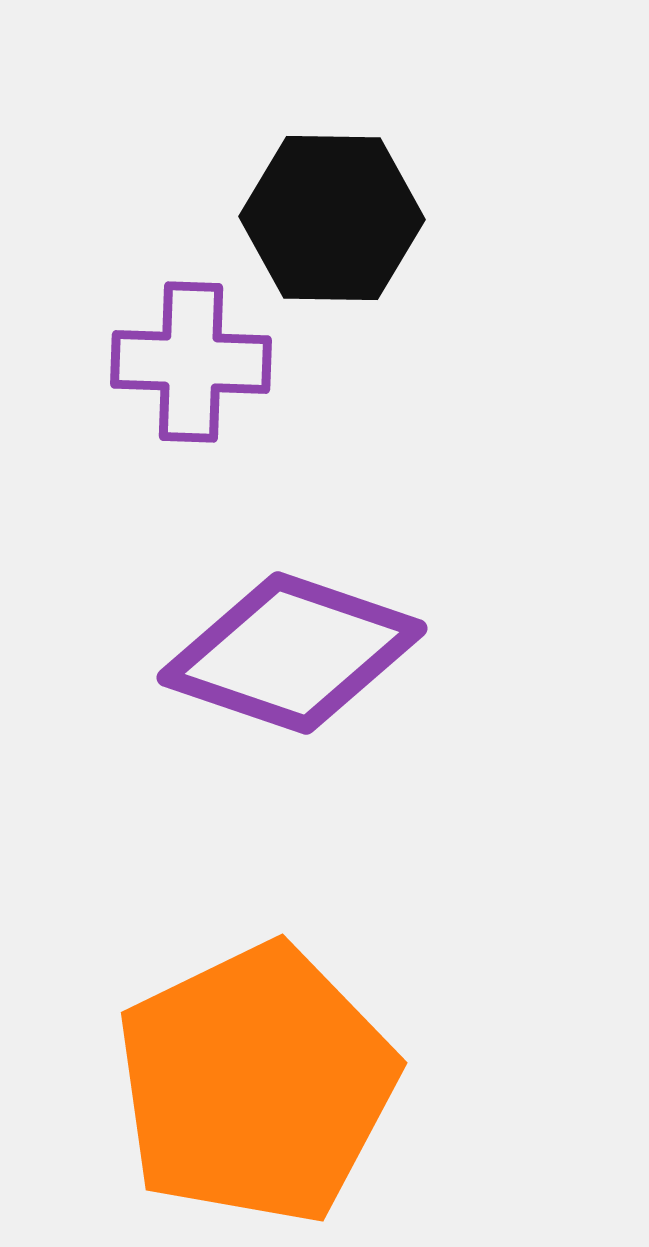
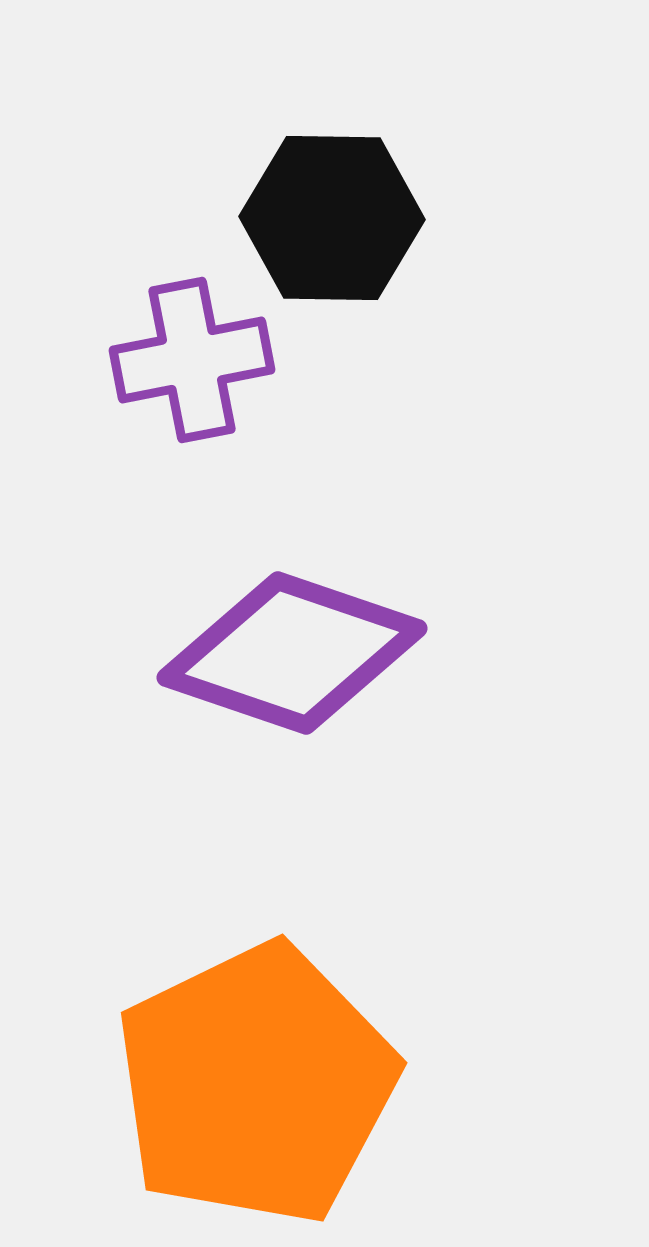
purple cross: moved 1 px right, 2 px up; rotated 13 degrees counterclockwise
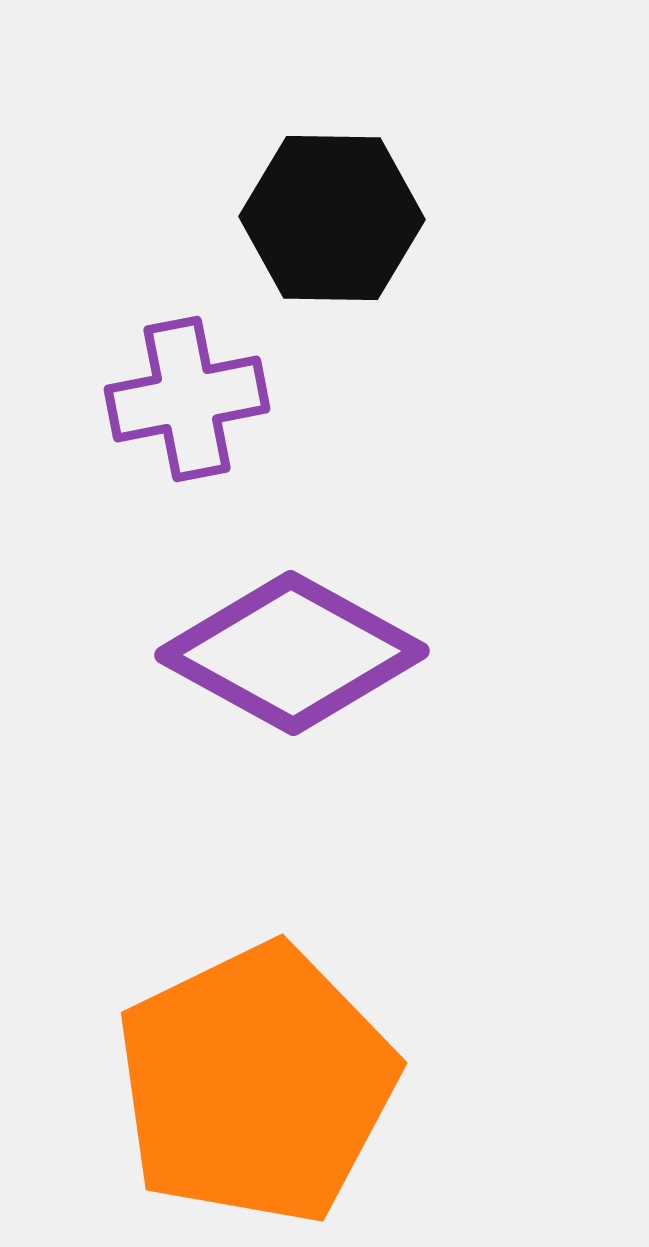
purple cross: moved 5 px left, 39 px down
purple diamond: rotated 10 degrees clockwise
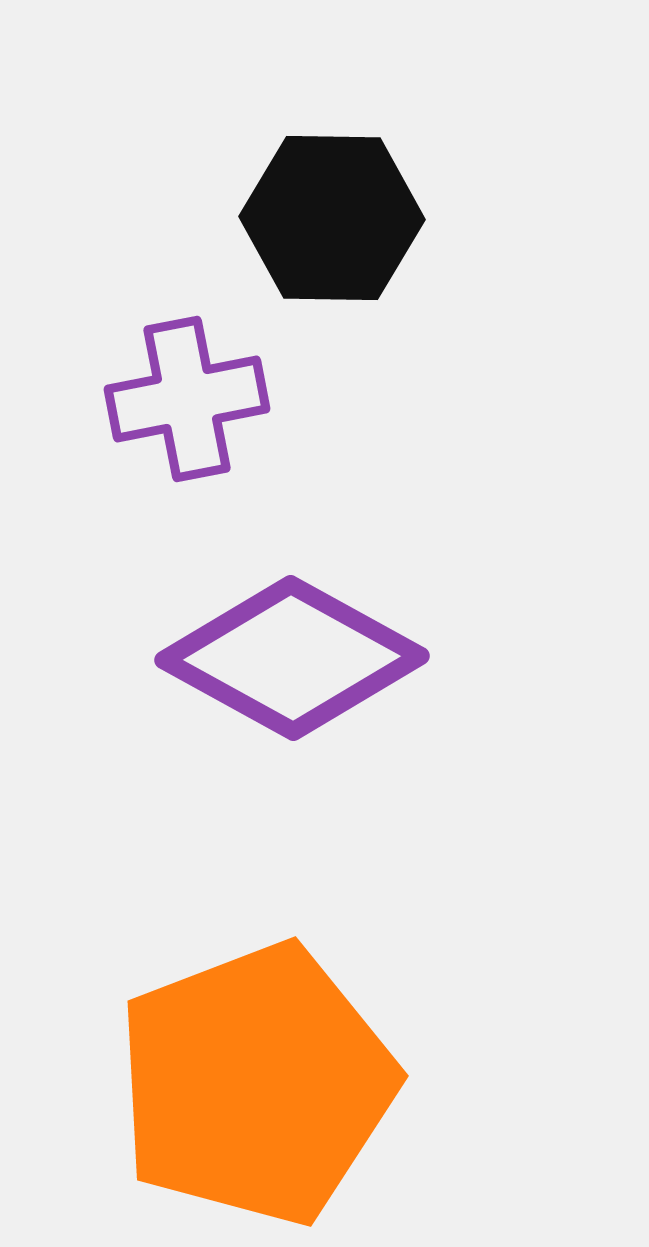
purple diamond: moved 5 px down
orange pentagon: rotated 5 degrees clockwise
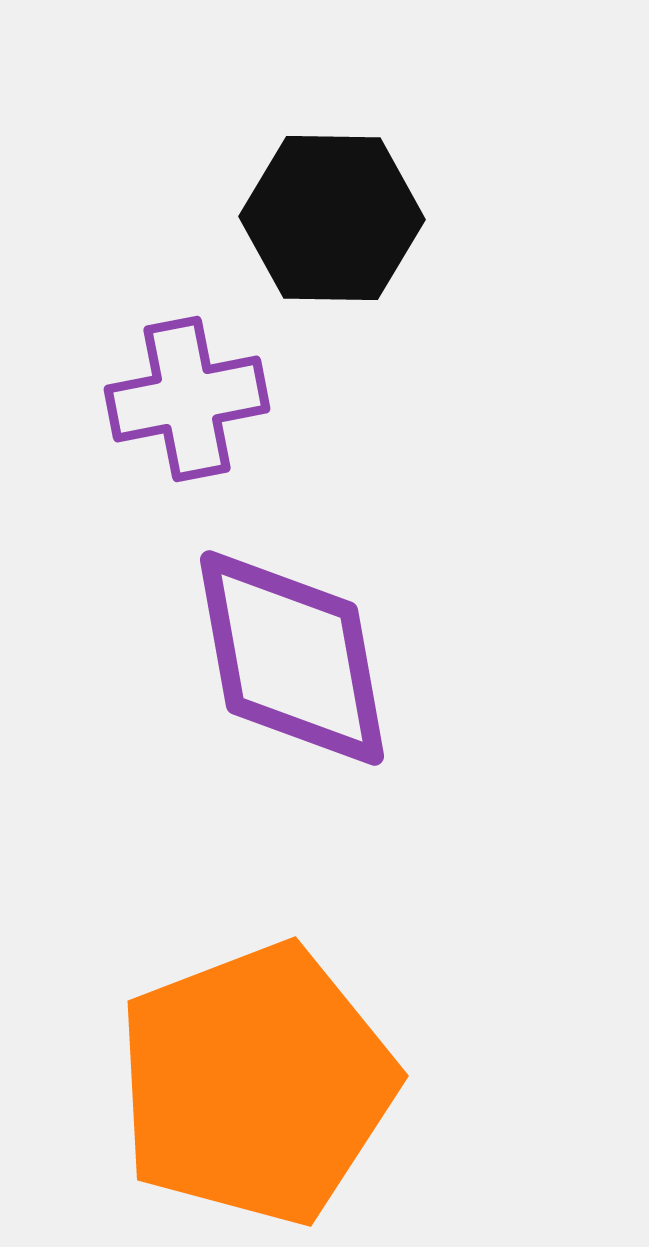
purple diamond: rotated 51 degrees clockwise
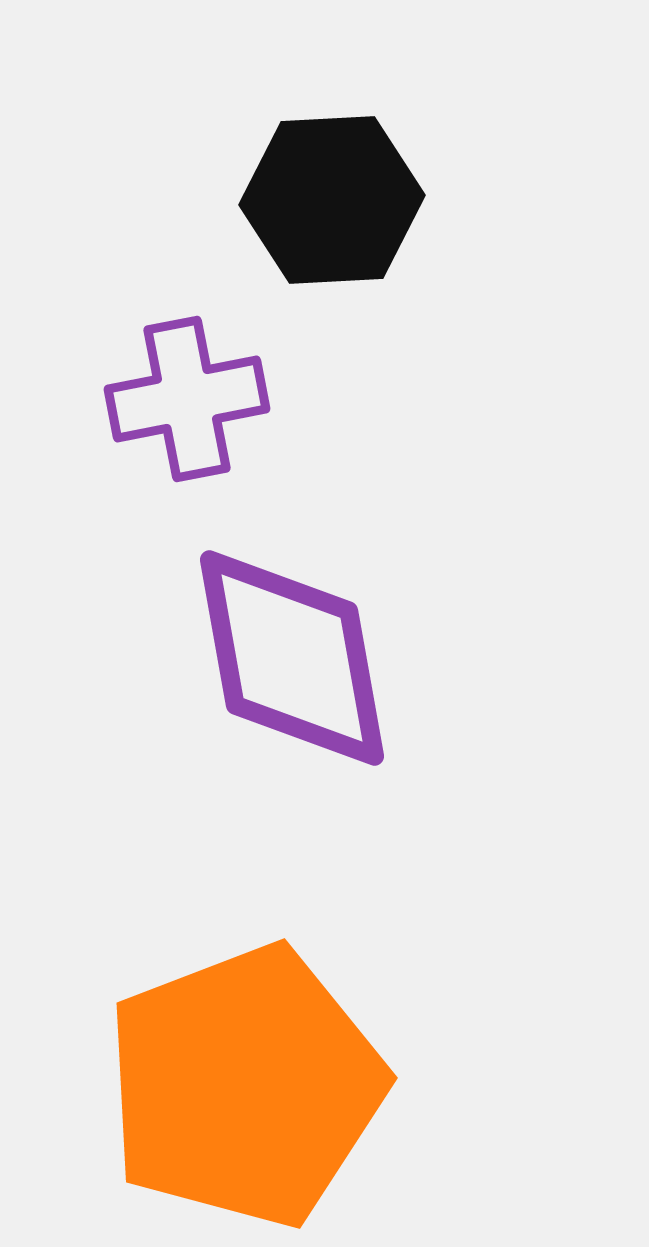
black hexagon: moved 18 px up; rotated 4 degrees counterclockwise
orange pentagon: moved 11 px left, 2 px down
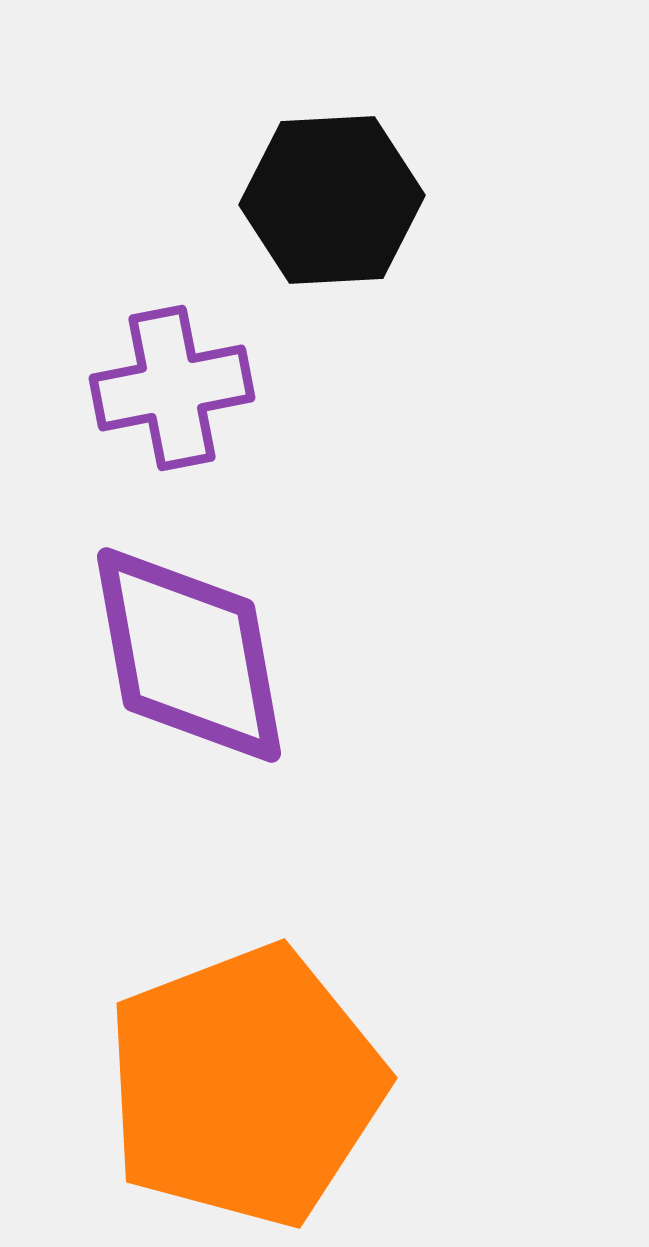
purple cross: moved 15 px left, 11 px up
purple diamond: moved 103 px left, 3 px up
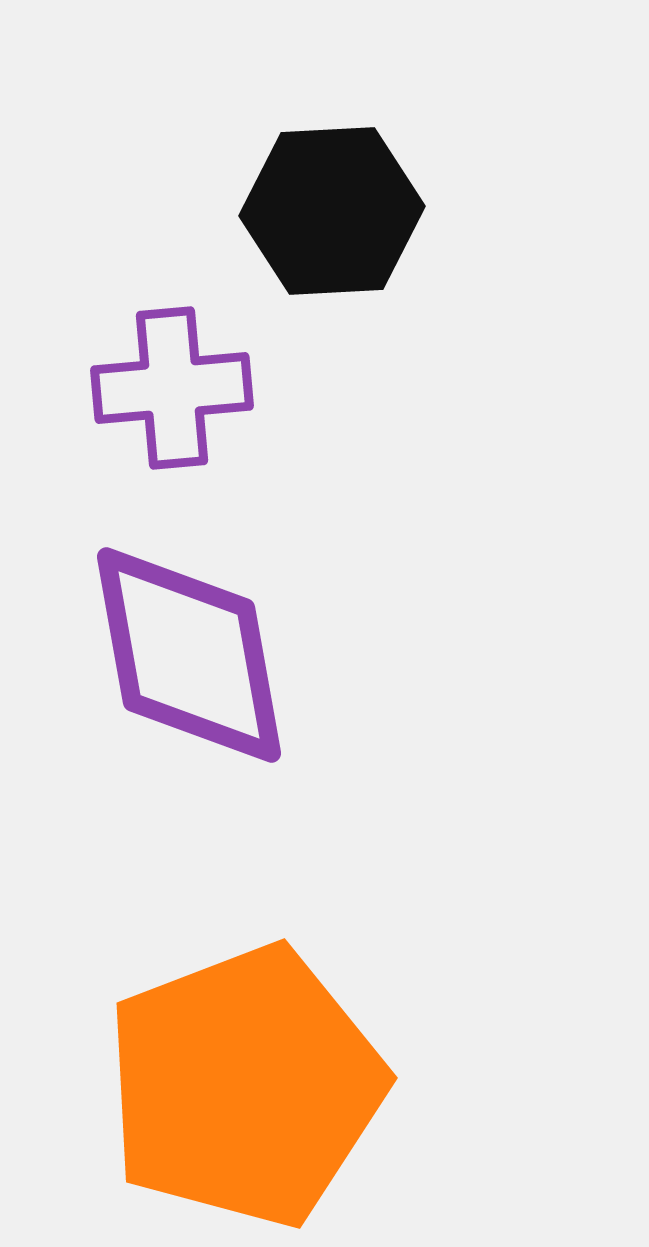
black hexagon: moved 11 px down
purple cross: rotated 6 degrees clockwise
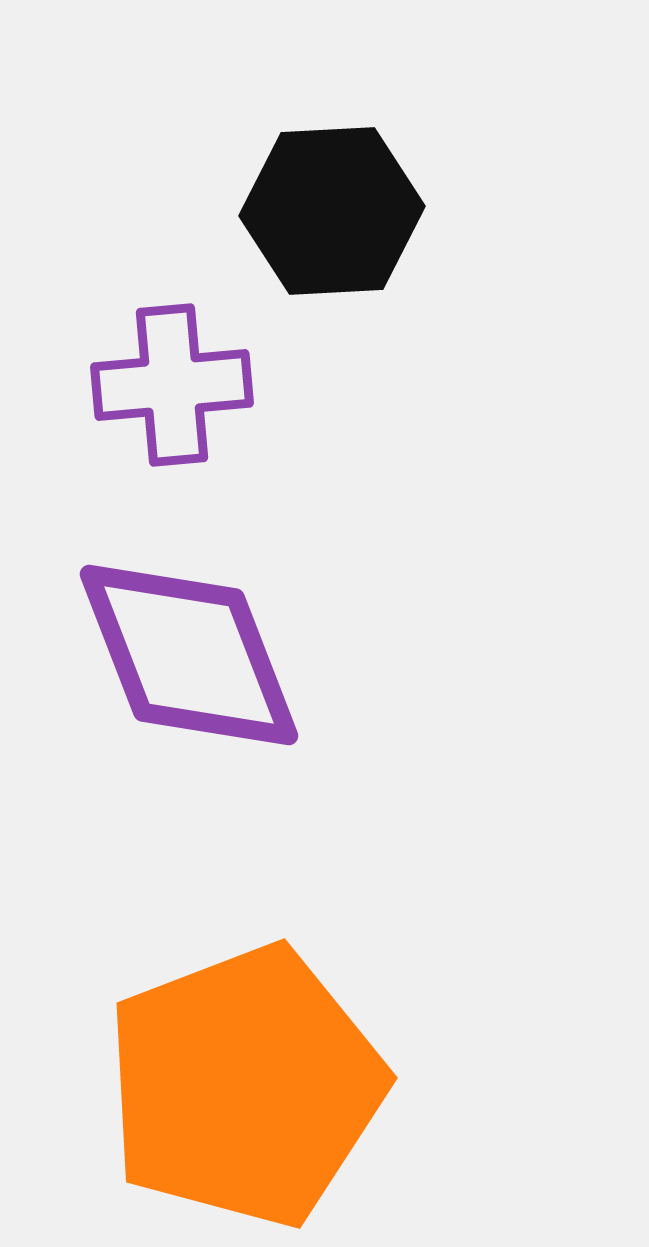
purple cross: moved 3 px up
purple diamond: rotated 11 degrees counterclockwise
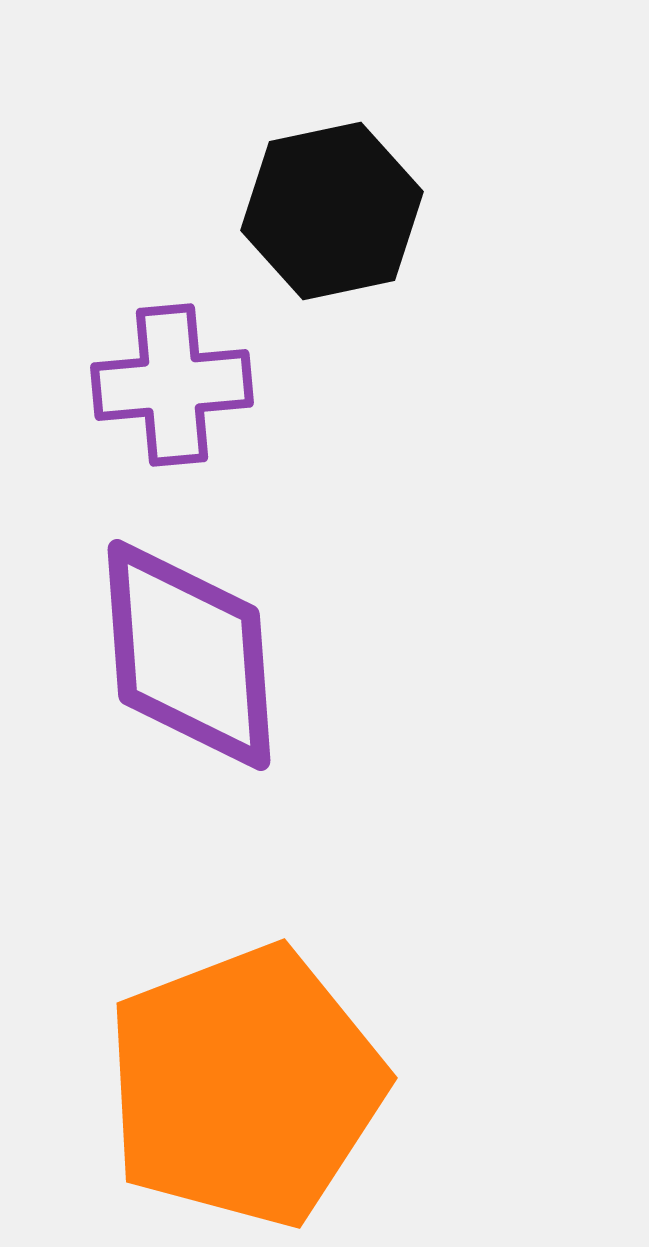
black hexagon: rotated 9 degrees counterclockwise
purple diamond: rotated 17 degrees clockwise
